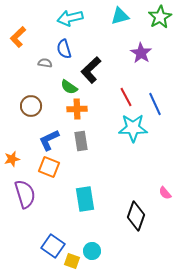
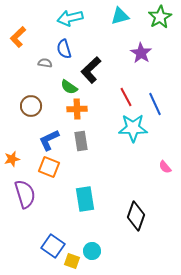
pink semicircle: moved 26 px up
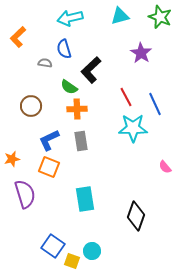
green star: rotated 20 degrees counterclockwise
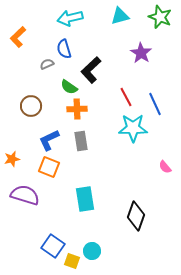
gray semicircle: moved 2 px right, 1 px down; rotated 32 degrees counterclockwise
purple semicircle: moved 1 px down; rotated 56 degrees counterclockwise
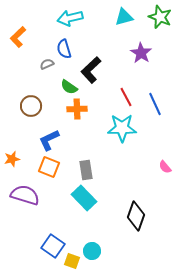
cyan triangle: moved 4 px right, 1 px down
cyan star: moved 11 px left
gray rectangle: moved 5 px right, 29 px down
cyan rectangle: moved 1 px left, 1 px up; rotated 35 degrees counterclockwise
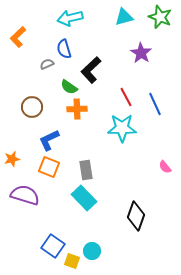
brown circle: moved 1 px right, 1 px down
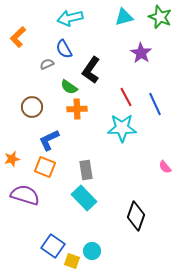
blue semicircle: rotated 12 degrees counterclockwise
black L-shape: rotated 12 degrees counterclockwise
orange square: moved 4 px left
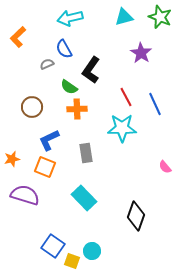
gray rectangle: moved 17 px up
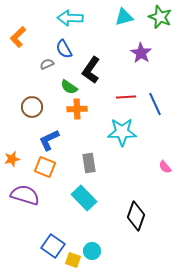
cyan arrow: rotated 15 degrees clockwise
red line: rotated 66 degrees counterclockwise
cyan star: moved 4 px down
gray rectangle: moved 3 px right, 10 px down
yellow square: moved 1 px right, 1 px up
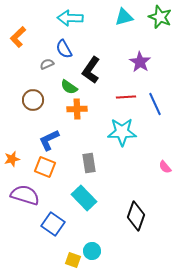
purple star: moved 1 px left, 9 px down
brown circle: moved 1 px right, 7 px up
blue square: moved 22 px up
